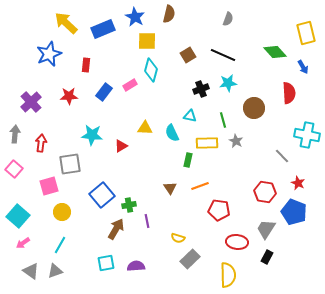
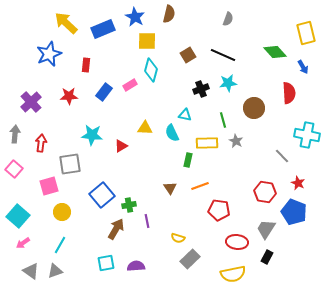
cyan triangle at (190, 116): moved 5 px left, 1 px up
yellow semicircle at (228, 275): moved 5 px right, 1 px up; rotated 80 degrees clockwise
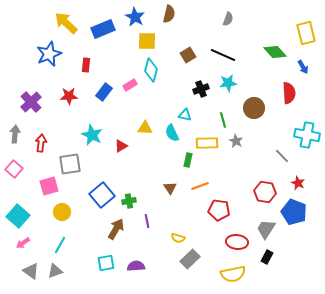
cyan star at (92, 135): rotated 20 degrees clockwise
green cross at (129, 205): moved 4 px up
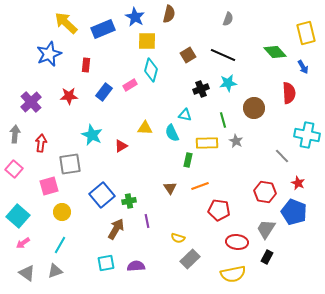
gray triangle at (31, 271): moved 4 px left, 2 px down
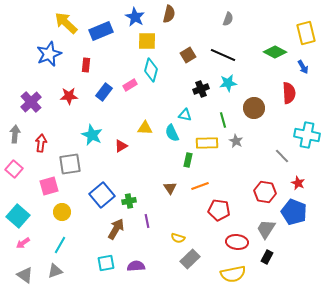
blue rectangle at (103, 29): moved 2 px left, 2 px down
green diamond at (275, 52): rotated 20 degrees counterclockwise
gray triangle at (27, 273): moved 2 px left, 2 px down
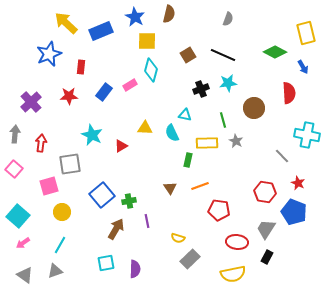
red rectangle at (86, 65): moved 5 px left, 2 px down
purple semicircle at (136, 266): moved 1 px left, 3 px down; rotated 96 degrees clockwise
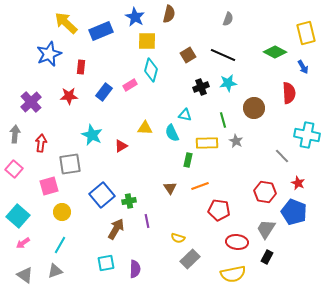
black cross at (201, 89): moved 2 px up
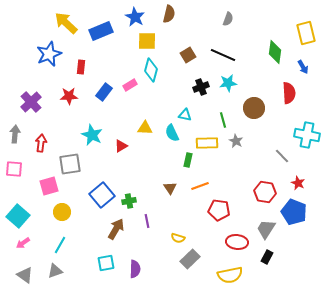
green diamond at (275, 52): rotated 70 degrees clockwise
pink square at (14, 169): rotated 36 degrees counterclockwise
yellow semicircle at (233, 274): moved 3 px left, 1 px down
